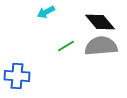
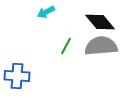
green line: rotated 30 degrees counterclockwise
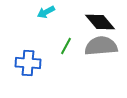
blue cross: moved 11 px right, 13 px up
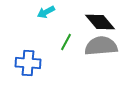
green line: moved 4 px up
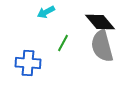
green line: moved 3 px left, 1 px down
gray semicircle: moved 1 px right; rotated 100 degrees counterclockwise
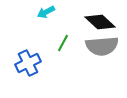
black diamond: rotated 8 degrees counterclockwise
gray semicircle: rotated 80 degrees counterclockwise
blue cross: rotated 30 degrees counterclockwise
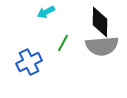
black diamond: rotated 48 degrees clockwise
blue cross: moved 1 px right, 1 px up
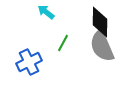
cyan arrow: rotated 66 degrees clockwise
gray semicircle: rotated 72 degrees clockwise
